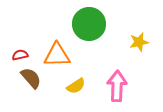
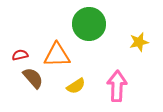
brown semicircle: moved 2 px right
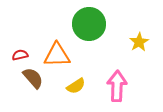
yellow star: rotated 18 degrees counterclockwise
